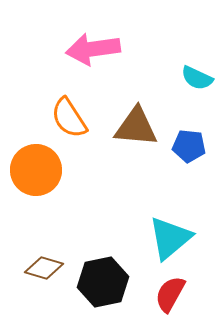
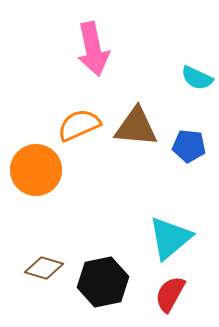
pink arrow: rotated 94 degrees counterclockwise
orange semicircle: moved 10 px right, 7 px down; rotated 99 degrees clockwise
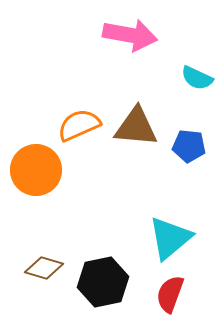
pink arrow: moved 37 px right, 14 px up; rotated 68 degrees counterclockwise
red semicircle: rotated 9 degrees counterclockwise
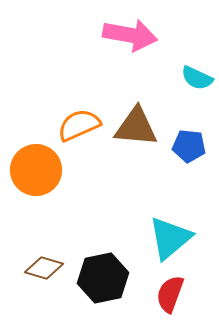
black hexagon: moved 4 px up
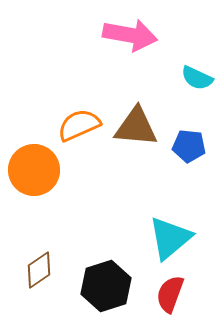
orange circle: moved 2 px left
brown diamond: moved 5 px left, 2 px down; rotated 51 degrees counterclockwise
black hexagon: moved 3 px right, 8 px down; rotated 6 degrees counterclockwise
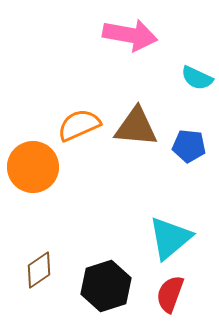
orange circle: moved 1 px left, 3 px up
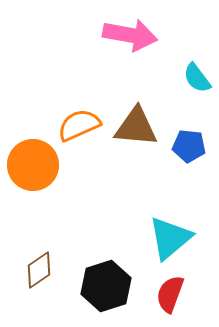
cyan semicircle: rotated 28 degrees clockwise
orange circle: moved 2 px up
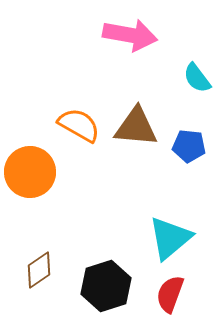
orange semicircle: rotated 54 degrees clockwise
orange circle: moved 3 px left, 7 px down
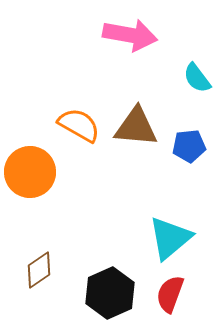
blue pentagon: rotated 12 degrees counterclockwise
black hexagon: moved 4 px right, 7 px down; rotated 6 degrees counterclockwise
